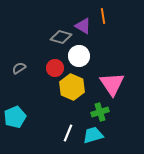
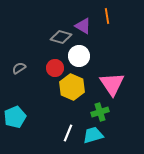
orange line: moved 4 px right
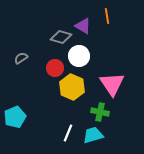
gray semicircle: moved 2 px right, 10 px up
green cross: rotated 30 degrees clockwise
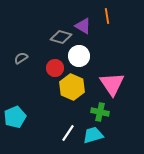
white line: rotated 12 degrees clockwise
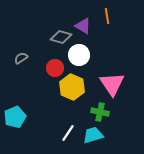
white circle: moved 1 px up
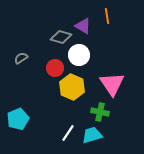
cyan pentagon: moved 3 px right, 2 px down
cyan trapezoid: moved 1 px left
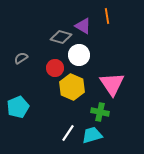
cyan pentagon: moved 12 px up
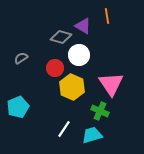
pink triangle: moved 1 px left
green cross: moved 1 px up; rotated 12 degrees clockwise
white line: moved 4 px left, 4 px up
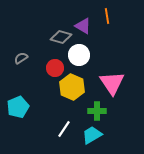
pink triangle: moved 1 px right, 1 px up
green cross: moved 3 px left; rotated 24 degrees counterclockwise
cyan trapezoid: rotated 15 degrees counterclockwise
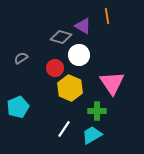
yellow hexagon: moved 2 px left, 1 px down
